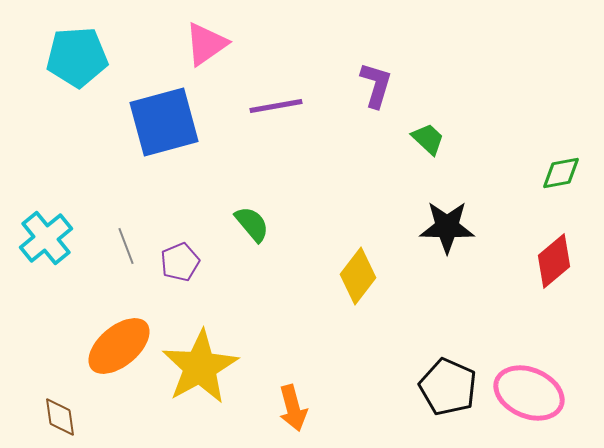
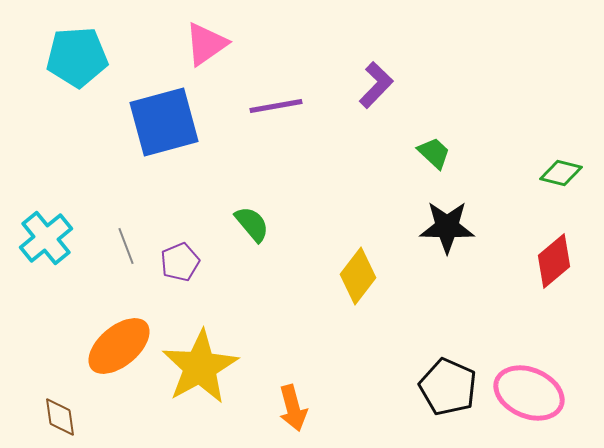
purple L-shape: rotated 27 degrees clockwise
green trapezoid: moved 6 px right, 14 px down
green diamond: rotated 24 degrees clockwise
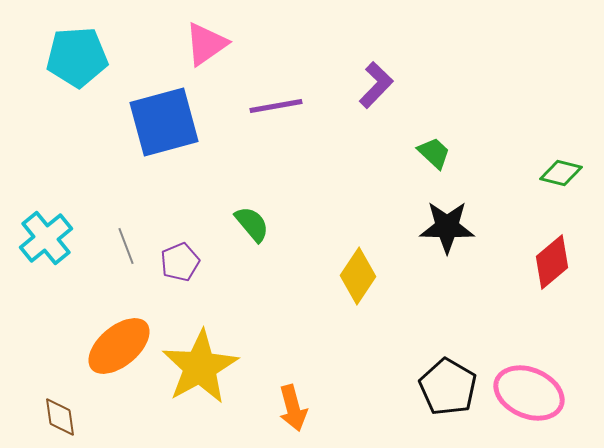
red diamond: moved 2 px left, 1 px down
yellow diamond: rotated 4 degrees counterclockwise
black pentagon: rotated 6 degrees clockwise
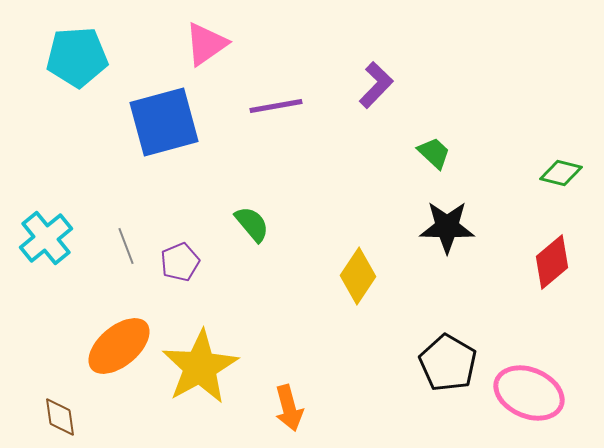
black pentagon: moved 24 px up
orange arrow: moved 4 px left
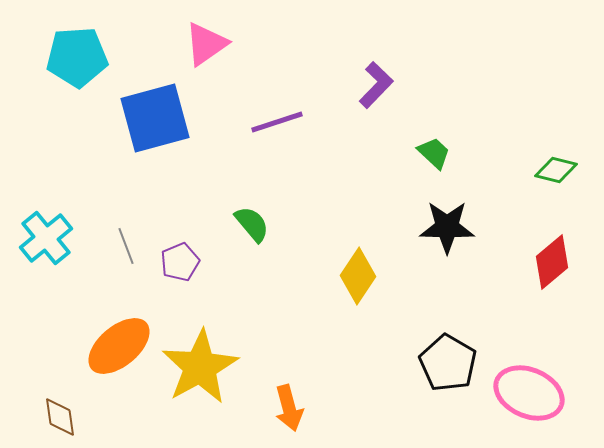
purple line: moved 1 px right, 16 px down; rotated 8 degrees counterclockwise
blue square: moved 9 px left, 4 px up
green diamond: moved 5 px left, 3 px up
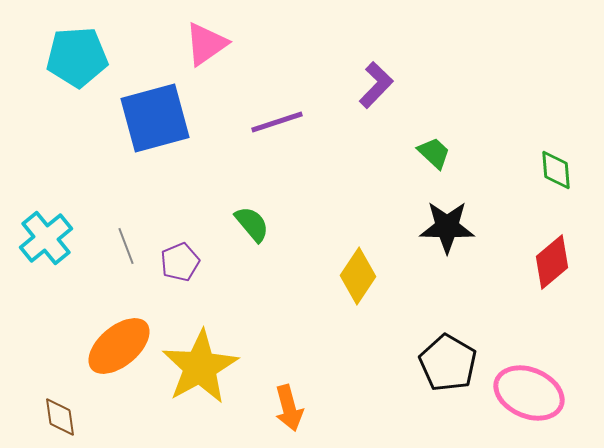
green diamond: rotated 72 degrees clockwise
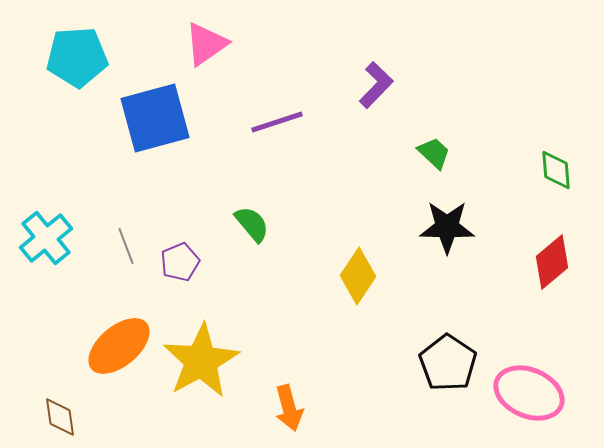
black pentagon: rotated 4 degrees clockwise
yellow star: moved 1 px right, 6 px up
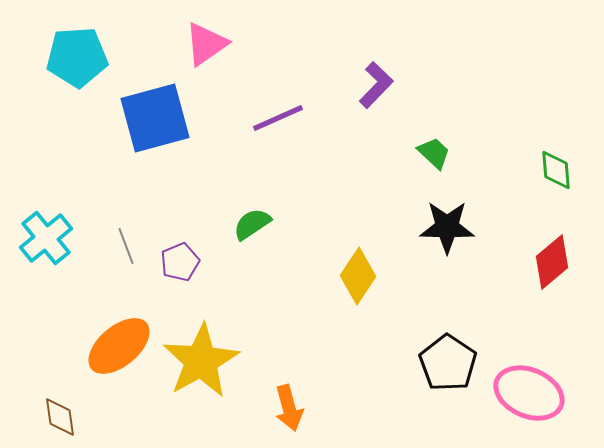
purple line: moved 1 px right, 4 px up; rotated 6 degrees counterclockwise
green semicircle: rotated 84 degrees counterclockwise
